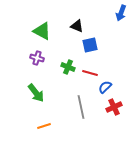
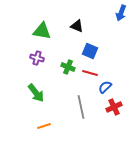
green triangle: rotated 18 degrees counterclockwise
blue square: moved 6 px down; rotated 35 degrees clockwise
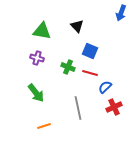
black triangle: rotated 24 degrees clockwise
gray line: moved 3 px left, 1 px down
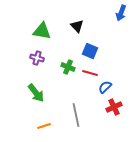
gray line: moved 2 px left, 7 px down
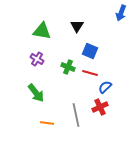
black triangle: rotated 16 degrees clockwise
purple cross: moved 1 px down; rotated 16 degrees clockwise
red cross: moved 14 px left
orange line: moved 3 px right, 3 px up; rotated 24 degrees clockwise
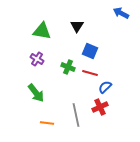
blue arrow: rotated 98 degrees clockwise
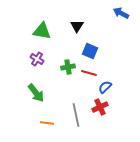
green cross: rotated 32 degrees counterclockwise
red line: moved 1 px left
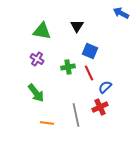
red line: rotated 49 degrees clockwise
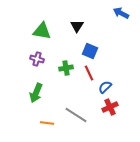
purple cross: rotated 16 degrees counterclockwise
green cross: moved 2 px left, 1 px down
green arrow: rotated 60 degrees clockwise
red cross: moved 10 px right
gray line: rotated 45 degrees counterclockwise
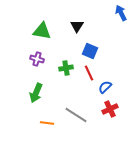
blue arrow: rotated 35 degrees clockwise
red cross: moved 2 px down
